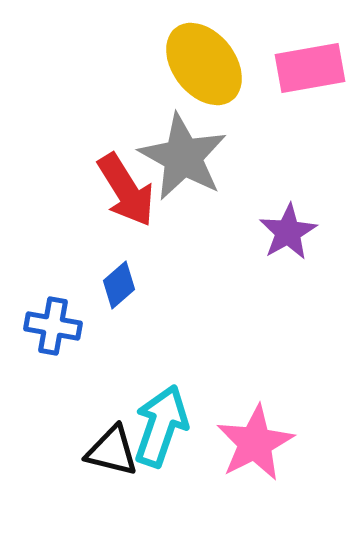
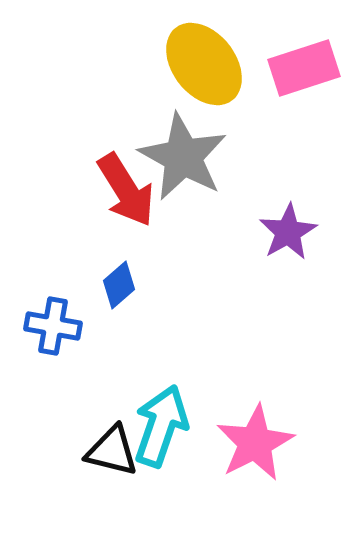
pink rectangle: moved 6 px left; rotated 8 degrees counterclockwise
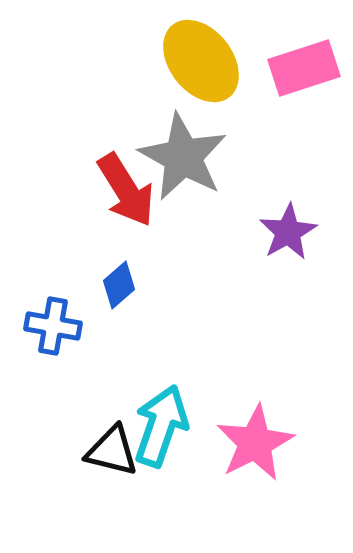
yellow ellipse: moved 3 px left, 3 px up
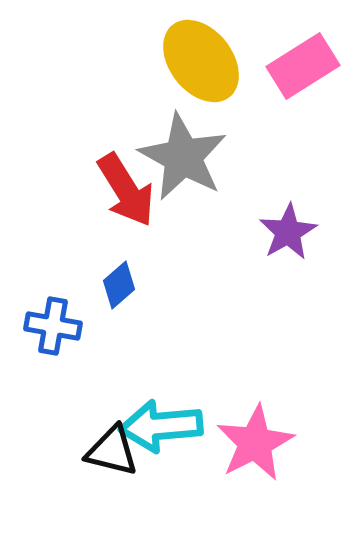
pink rectangle: moved 1 px left, 2 px up; rotated 14 degrees counterclockwise
cyan arrow: rotated 114 degrees counterclockwise
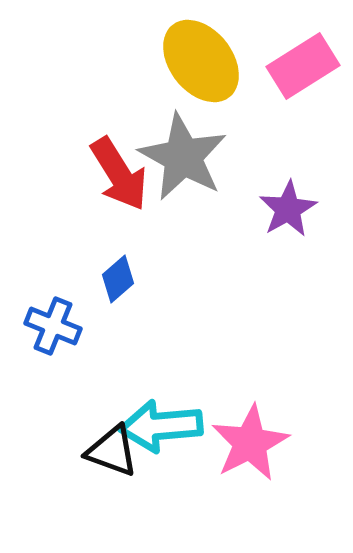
red arrow: moved 7 px left, 16 px up
purple star: moved 23 px up
blue diamond: moved 1 px left, 6 px up
blue cross: rotated 12 degrees clockwise
pink star: moved 5 px left
black triangle: rotated 6 degrees clockwise
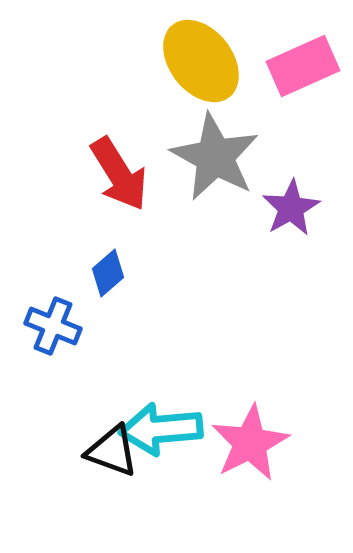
pink rectangle: rotated 8 degrees clockwise
gray star: moved 32 px right
purple star: moved 3 px right, 1 px up
blue diamond: moved 10 px left, 6 px up
cyan arrow: moved 3 px down
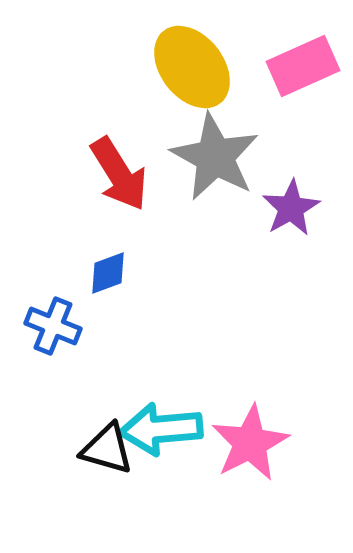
yellow ellipse: moved 9 px left, 6 px down
blue diamond: rotated 21 degrees clockwise
black triangle: moved 5 px left, 2 px up; rotated 4 degrees counterclockwise
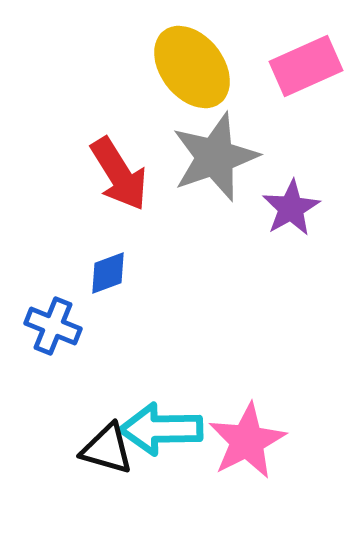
pink rectangle: moved 3 px right
gray star: rotated 24 degrees clockwise
cyan arrow: rotated 4 degrees clockwise
pink star: moved 3 px left, 2 px up
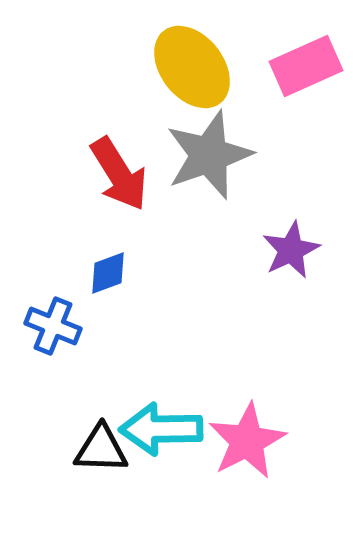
gray star: moved 6 px left, 2 px up
purple star: moved 42 px down; rotated 4 degrees clockwise
black triangle: moved 6 px left; rotated 14 degrees counterclockwise
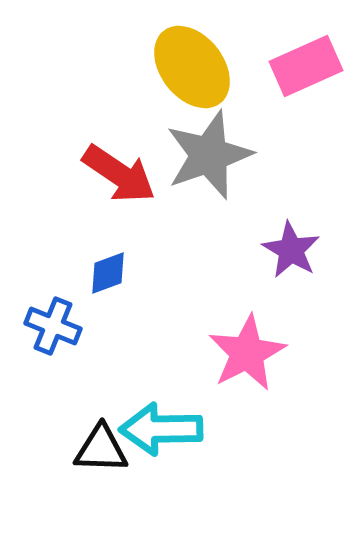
red arrow: rotated 24 degrees counterclockwise
purple star: rotated 16 degrees counterclockwise
pink star: moved 88 px up
